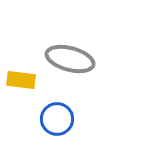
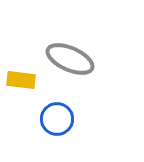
gray ellipse: rotated 9 degrees clockwise
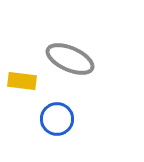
yellow rectangle: moved 1 px right, 1 px down
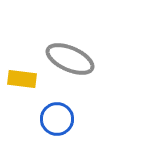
yellow rectangle: moved 2 px up
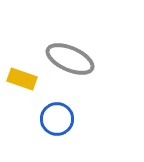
yellow rectangle: rotated 12 degrees clockwise
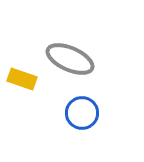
blue circle: moved 25 px right, 6 px up
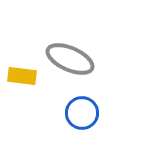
yellow rectangle: moved 3 px up; rotated 12 degrees counterclockwise
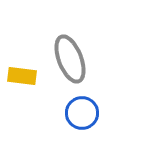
gray ellipse: rotated 45 degrees clockwise
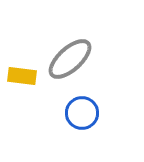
gray ellipse: rotated 69 degrees clockwise
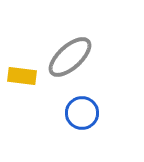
gray ellipse: moved 2 px up
